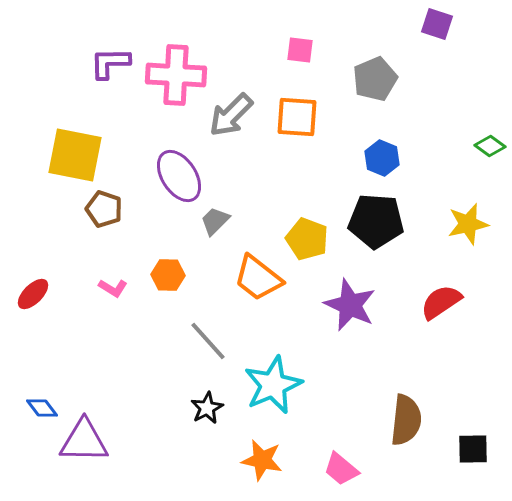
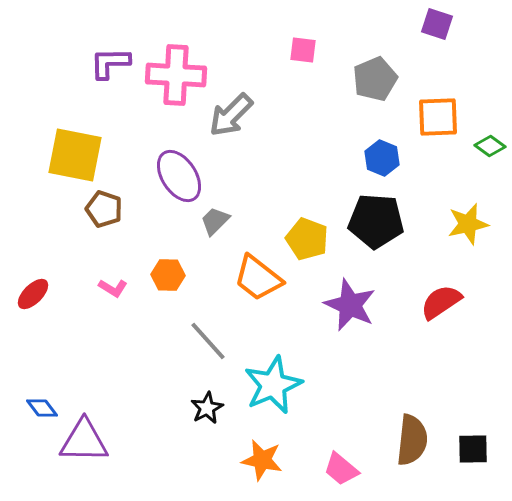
pink square: moved 3 px right
orange square: moved 141 px right; rotated 6 degrees counterclockwise
brown semicircle: moved 6 px right, 20 px down
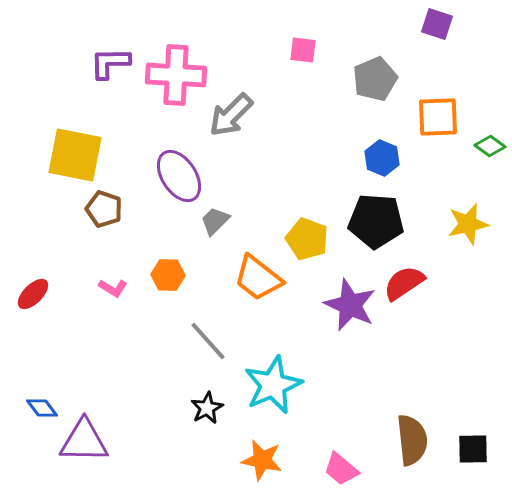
red semicircle: moved 37 px left, 19 px up
brown semicircle: rotated 12 degrees counterclockwise
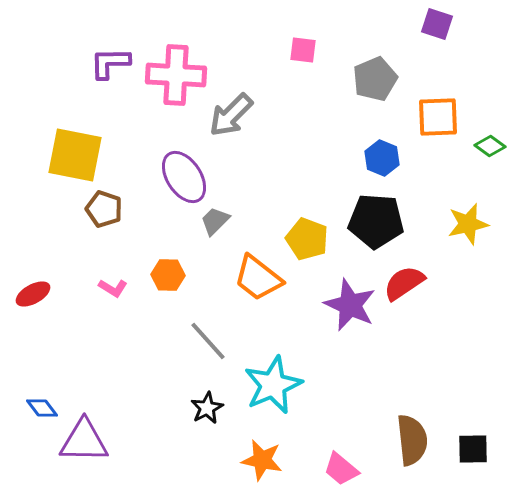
purple ellipse: moved 5 px right, 1 px down
red ellipse: rotated 16 degrees clockwise
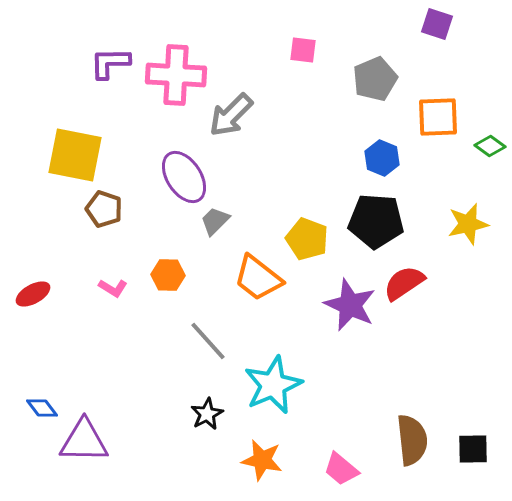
black star: moved 6 px down
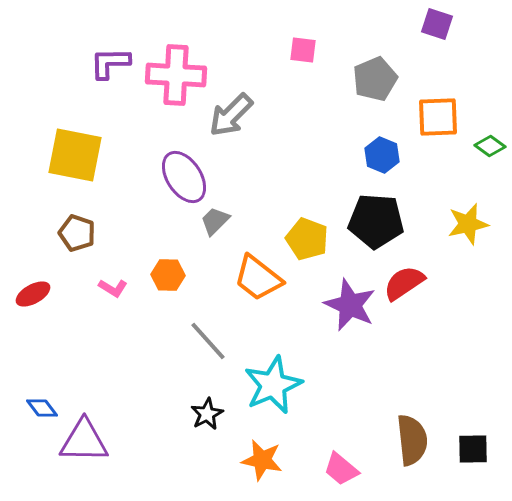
blue hexagon: moved 3 px up
brown pentagon: moved 27 px left, 24 px down
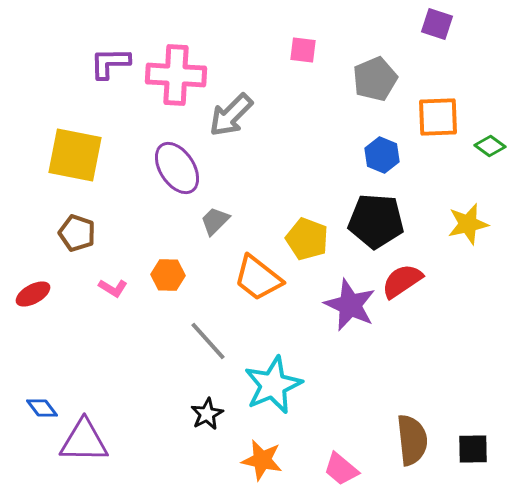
purple ellipse: moved 7 px left, 9 px up
red semicircle: moved 2 px left, 2 px up
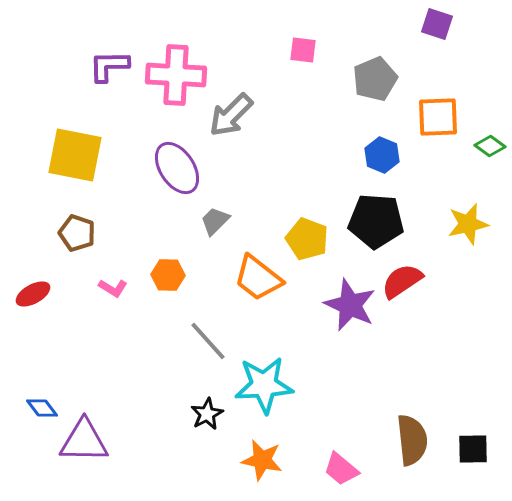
purple L-shape: moved 1 px left, 3 px down
cyan star: moved 9 px left; rotated 20 degrees clockwise
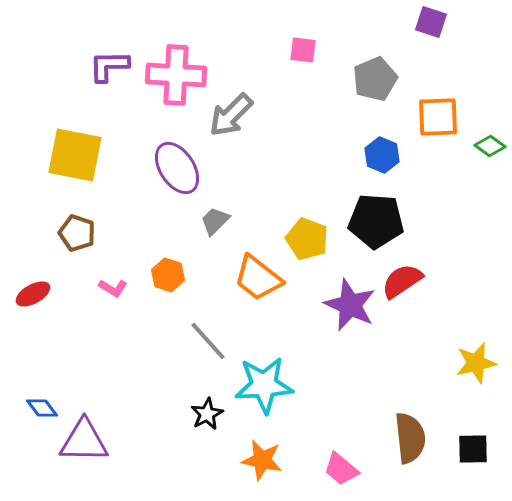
purple square: moved 6 px left, 2 px up
yellow star: moved 8 px right, 139 px down
orange hexagon: rotated 16 degrees clockwise
brown semicircle: moved 2 px left, 2 px up
